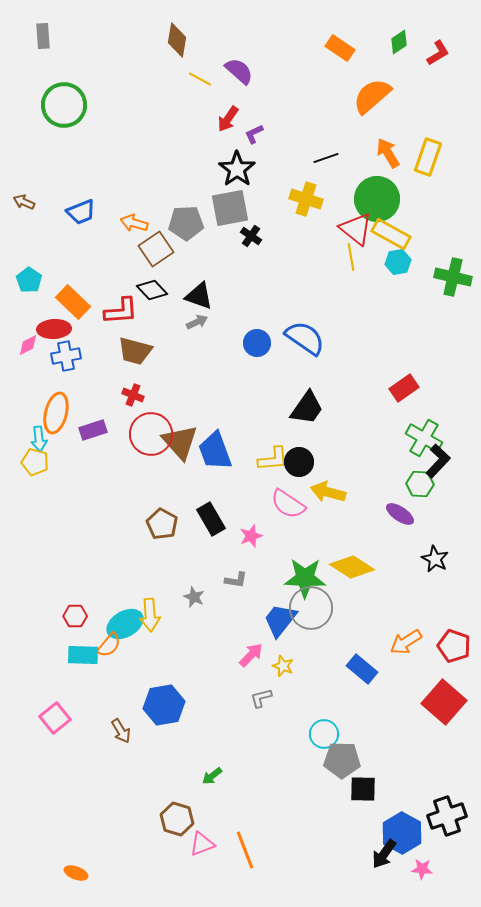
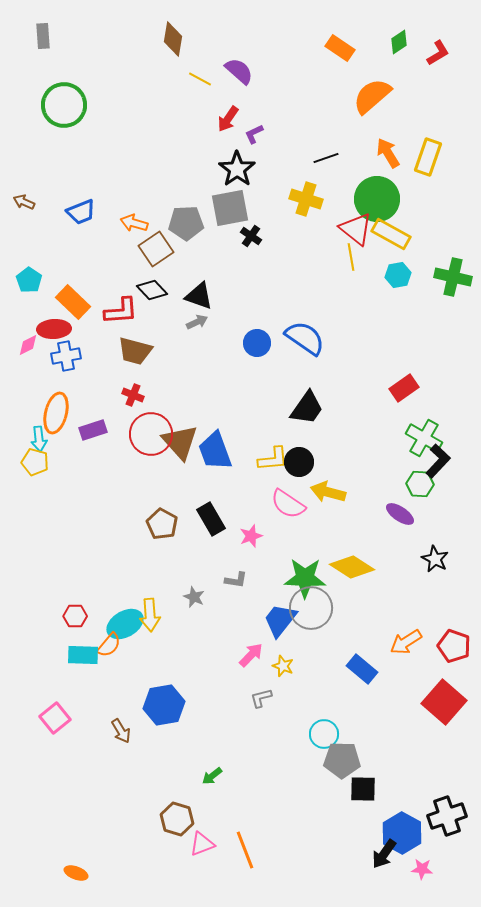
brown diamond at (177, 40): moved 4 px left, 1 px up
cyan hexagon at (398, 262): moved 13 px down
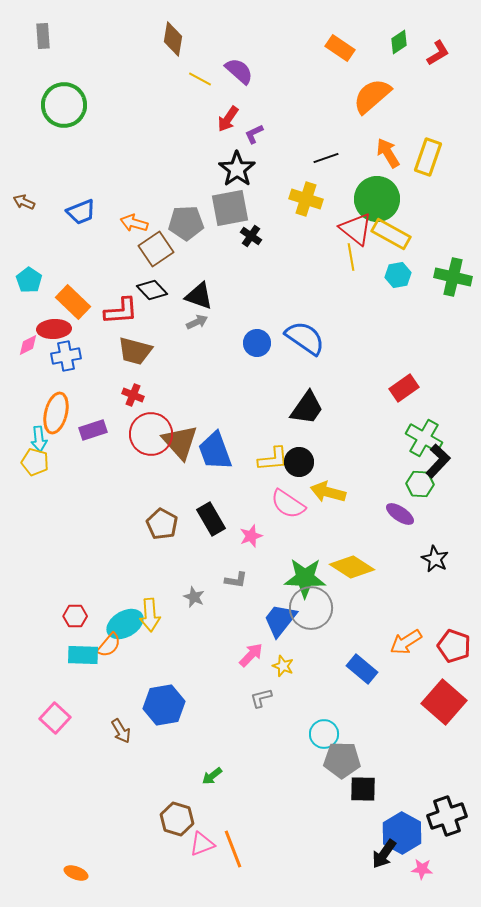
pink square at (55, 718): rotated 8 degrees counterclockwise
orange line at (245, 850): moved 12 px left, 1 px up
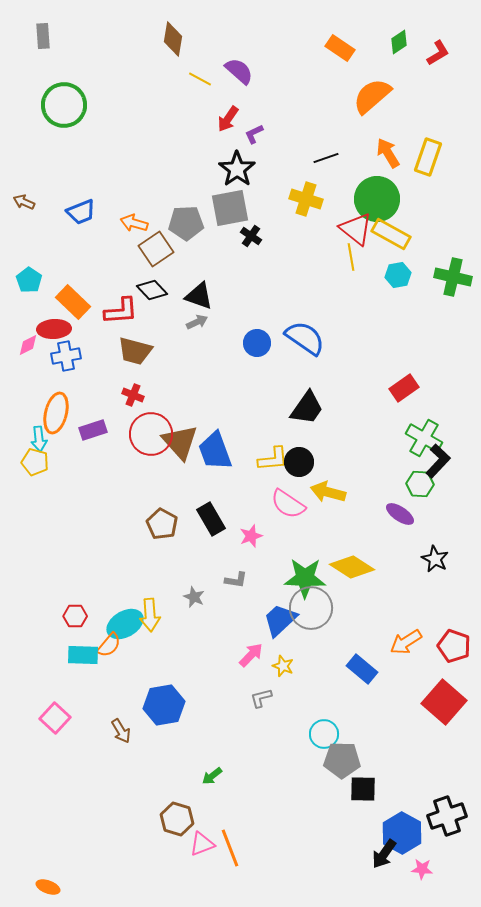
blue trapezoid at (280, 620): rotated 9 degrees clockwise
orange line at (233, 849): moved 3 px left, 1 px up
orange ellipse at (76, 873): moved 28 px left, 14 px down
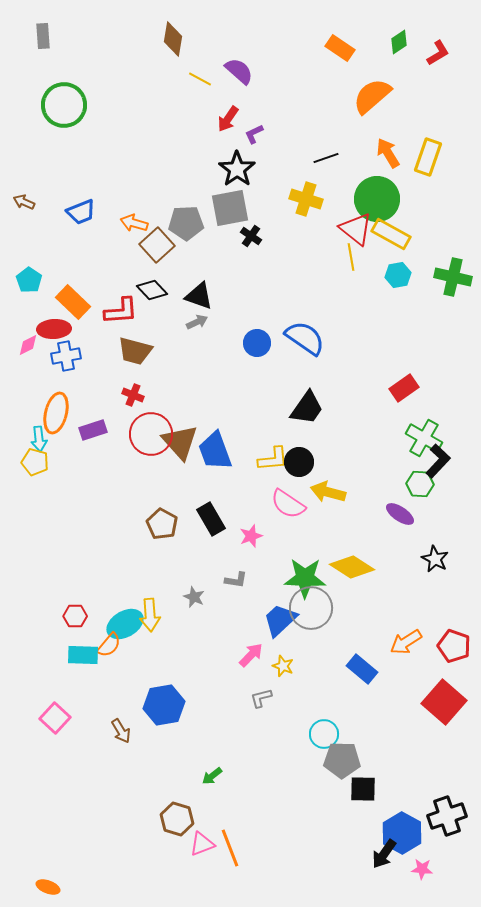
brown square at (156, 249): moved 1 px right, 4 px up; rotated 8 degrees counterclockwise
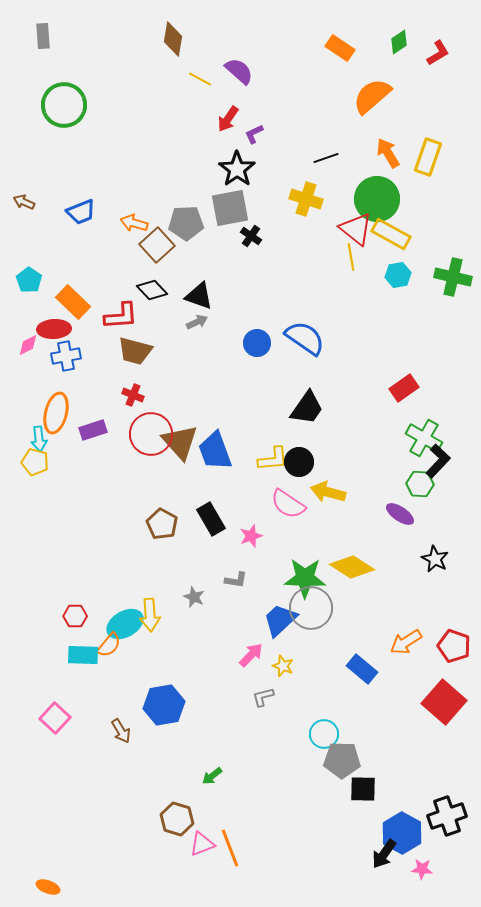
red L-shape at (121, 311): moved 5 px down
gray L-shape at (261, 698): moved 2 px right, 1 px up
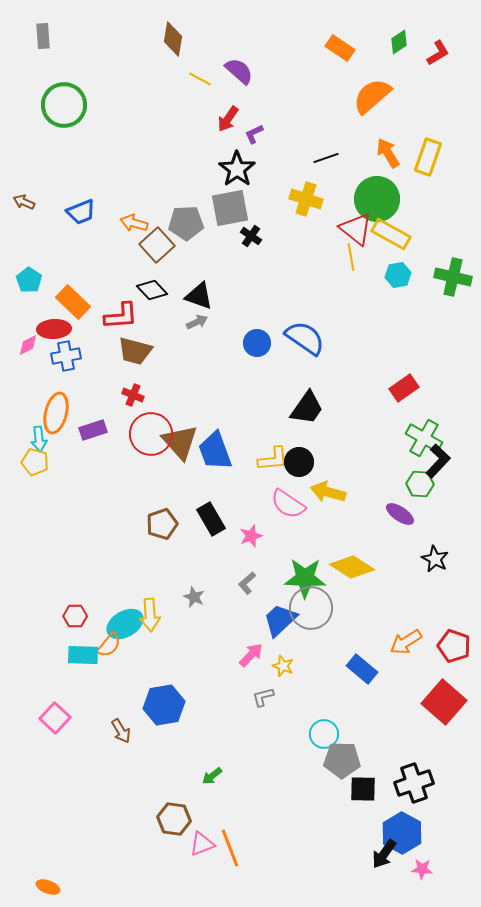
brown pentagon at (162, 524): rotated 24 degrees clockwise
gray L-shape at (236, 580): moved 11 px right, 3 px down; rotated 130 degrees clockwise
black cross at (447, 816): moved 33 px left, 33 px up
brown hexagon at (177, 819): moved 3 px left; rotated 8 degrees counterclockwise
